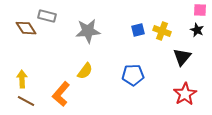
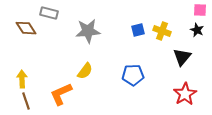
gray rectangle: moved 2 px right, 3 px up
orange L-shape: rotated 25 degrees clockwise
brown line: rotated 42 degrees clockwise
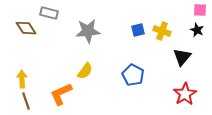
blue pentagon: rotated 30 degrees clockwise
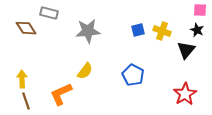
black triangle: moved 4 px right, 7 px up
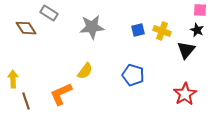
gray rectangle: rotated 18 degrees clockwise
gray star: moved 4 px right, 4 px up
blue pentagon: rotated 10 degrees counterclockwise
yellow arrow: moved 9 px left
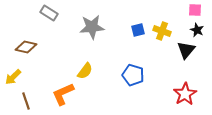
pink square: moved 5 px left
brown diamond: moved 19 px down; rotated 45 degrees counterclockwise
yellow arrow: moved 2 px up; rotated 132 degrees counterclockwise
orange L-shape: moved 2 px right
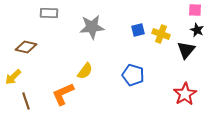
gray rectangle: rotated 30 degrees counterclockwise
yellow cross: moved 1 px left, 3 px down
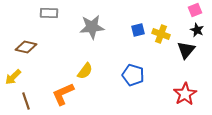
pink square: rotated 24 degrees counterclockwise
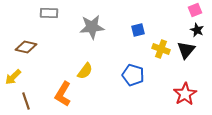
yellow cross: moved 15 px down
orange L-shape: rotated 35 degrees counterclockwise
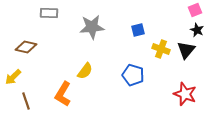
red star: rotated 20 degrees counterclockwise
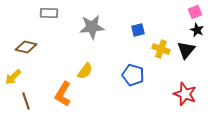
pink square: moved 2 px down
